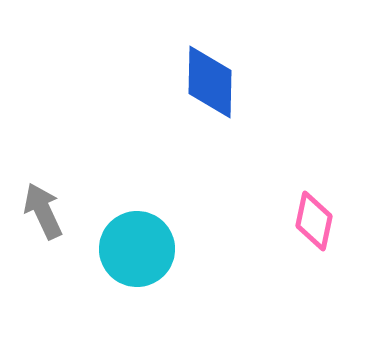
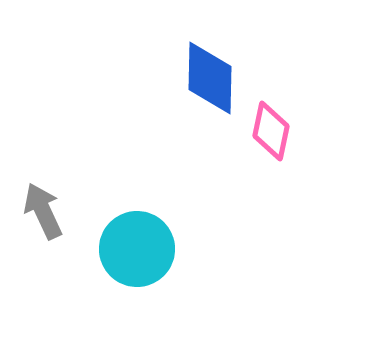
blue diamond: moved 4 px up
pink diamond: moved 43 px left, 90 px up
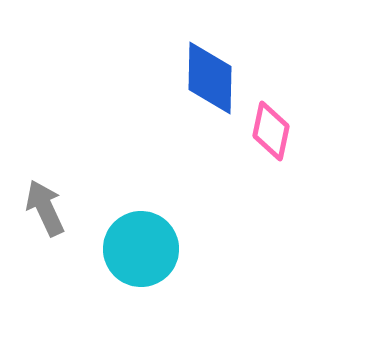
gray arrow: moved 2 px right, 3 px up
cyan circle: moved 4 px right
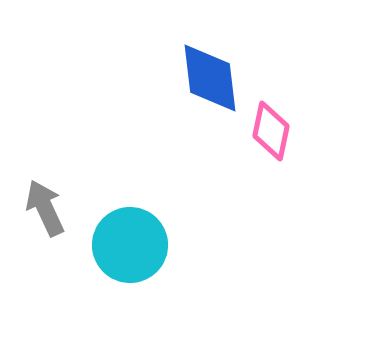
blue diamond: rotated 8 degrees counterclockwise
cyan circle: moved 11 px left, 4 px up
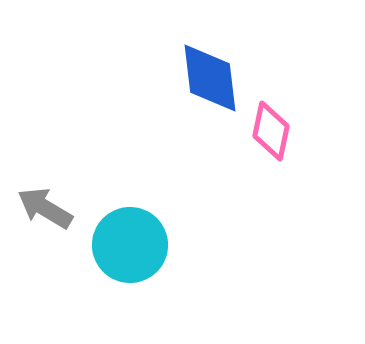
gray arrow: rotated 34 degrees counterclockwise
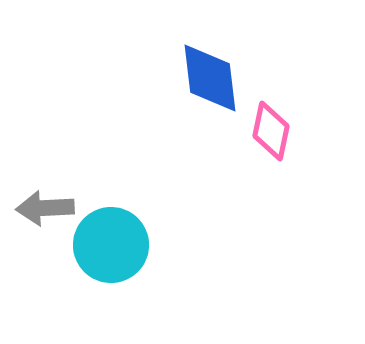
gray arrow: rotated 34 degrees counterclockwise
cyan circle: moved 19 px left
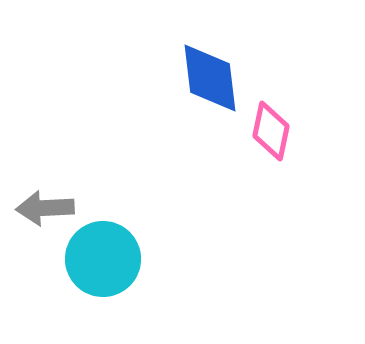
cyan circle: moved 8 px left, 14 px down
